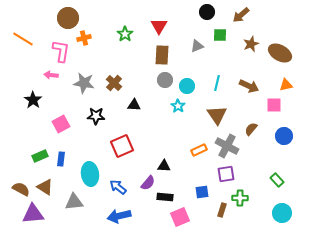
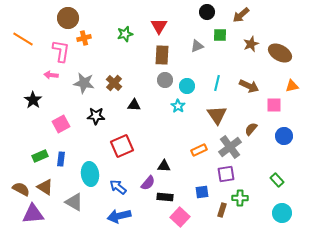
green star at (125, 34): rotated 21 degrees clockwise
orange triangle at (286, 85): moved 6 px right, 1 px down
gray cross at (227, 146): moved 3 px right, 1 px down; rotated 25 degrees clockwise
gray triangle at (74, 202): rotated 36 degrees clockwise
pink square at (180, 217): rotated 24 degrees counterclockwise
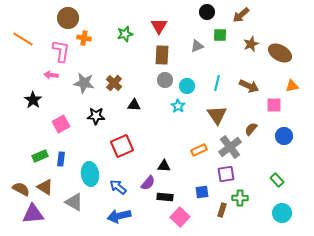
orange cross at (84, 38): rotated 24 degrees clockwise
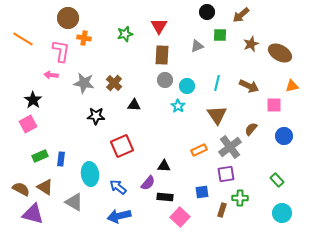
pink square at (61, 124): moved 33 px left
purple triangle at (33, 214): rotated 20 degrees clockwise
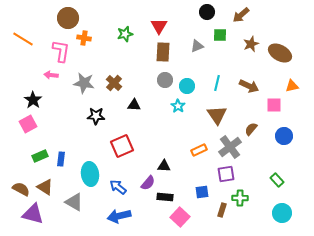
brown rectangle at (162, 55): moved 1 px right, 3 px up
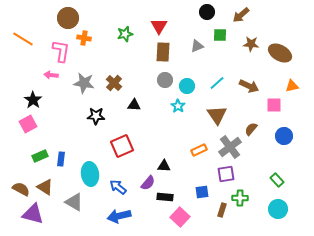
brown star at (251, 44): rotated 28 degrees clockwise
cyan line at (217, 83): rotated 35 degrees clockwise
cyan circle at (282, 213): moved 4 px left, 4 px up
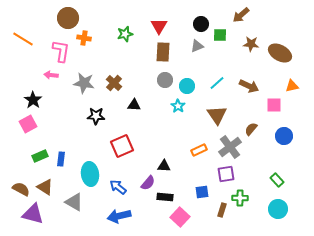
black circle at (207, 12): moved 6 px left, 12 px down
